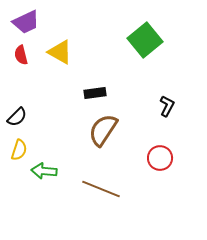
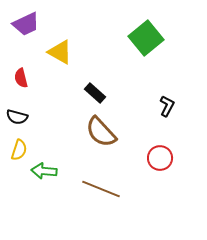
purple trapezoid: moved 2 px down
green square: moved 1 px right, 2 px up
red semicircle: moved 23 px down
black rectangle: rotated 50 degrees clockwise
black semicircle: rotated 60 degrees clockwise
brown semicircle: moved 2 px left, 2 px down; rotated 76 degrees counterclockwise
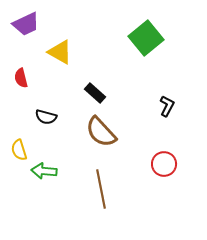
black semicircle: moved 29 px right
yellow semicircle: rotated 145 degrees clockwise
red circle: moved 4 px right, 6 px down
brown line: rotated 57 degrees clockwise
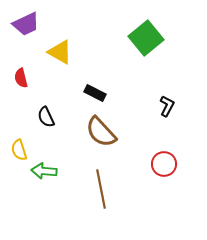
black rectangle: rotated 15 degrees counterclockwise
black semicircle: rotated 50 degrees clockwise
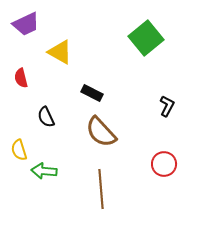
black rectangle: moved 3 px left
brown line: rotated 6 degrees clockwise
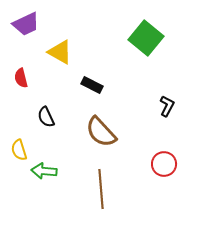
green square: rotated 12 degrees counterclockwise
black rectangle: moved 8 px up
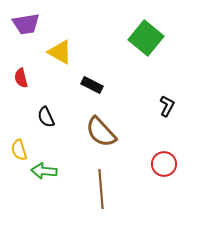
purple trapezoid: rotated 16 degrees clockwise
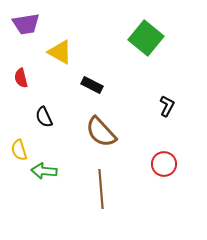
black semicircle: moved 2 px left
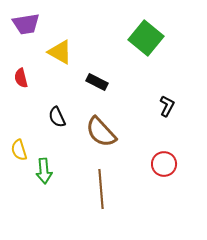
black rectangle: moved 5 px right, 3 px up
black semicircle: moved 13 px right
green arrow: rotated 100 degrees counterclockwise
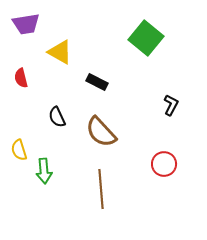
black L-shape: moved 4 px right, 1 px up
